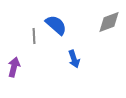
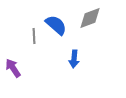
gray diamond: moved 19 px left, 4 px up
blue arrow: rotated 24 degrees clockwise
purple arrow: moved 1 px left, 1 px down; rotated 48 degrees counterclockwise
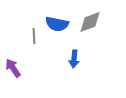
gray diamond: moved 4 px down
blue semicircle: moved 1 px right, 1 px up; rotated 150 degrees clockwise
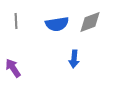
blue semicircle: rotated 20 degrees counterclockwise
gray line: moved 18 px left, 15 px up
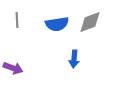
gray line: moved 1 px right, 1 px up
purple arrow: rotated 144 degrees clockwise
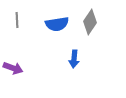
gray diamond: rotated 35 degrees counterclockwise
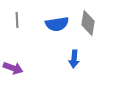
gray diamond: moved 2 px left, 1 px down; rotated 25 degrees counterclockwise
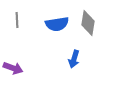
blue arrow: rotated 12 degrees clockwise
